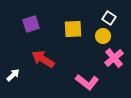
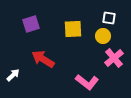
white square: rotated 24 degrees counterclockwise
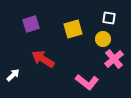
yellow square: rotated 12 degrees counterclockwise
yellow circle: moved 3 px down
pink cross: moved 1 px down
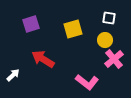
yellow circle: moved 2 px right, 1 px down
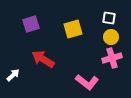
yellow circle: moved 6 px right, 3 px up
pink cross: moved 2 px left, 1 px up; rotated 24 degrees clockwise
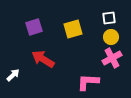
white square: rotated 16 degrees counterclockwise
purple square: moved 3 px right, 3 px down
pink cross: rotated 12 degrees counterclockwise
pink L-shape: moved 1 px right; rotated 145 degrees clockwise
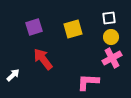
red arrow: rotated 20 degrees clockwise
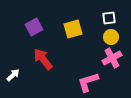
purple square: rotated 12 degrees counterclockwise
pink L-shape: rotated 20 degrees counterclockwise
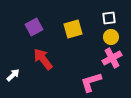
pink L-shape: moved 3 px right
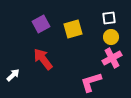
purple square: moved 7 px right, 3 px up
